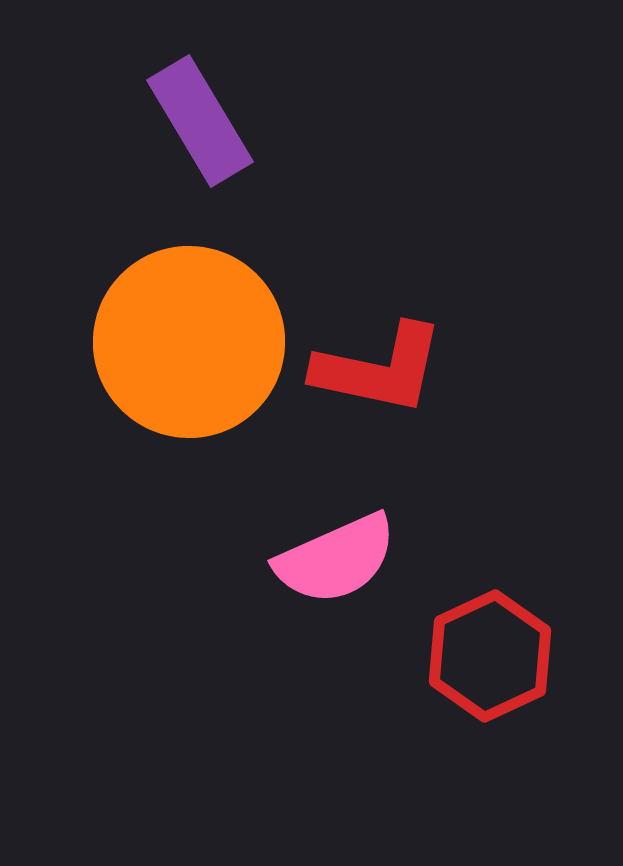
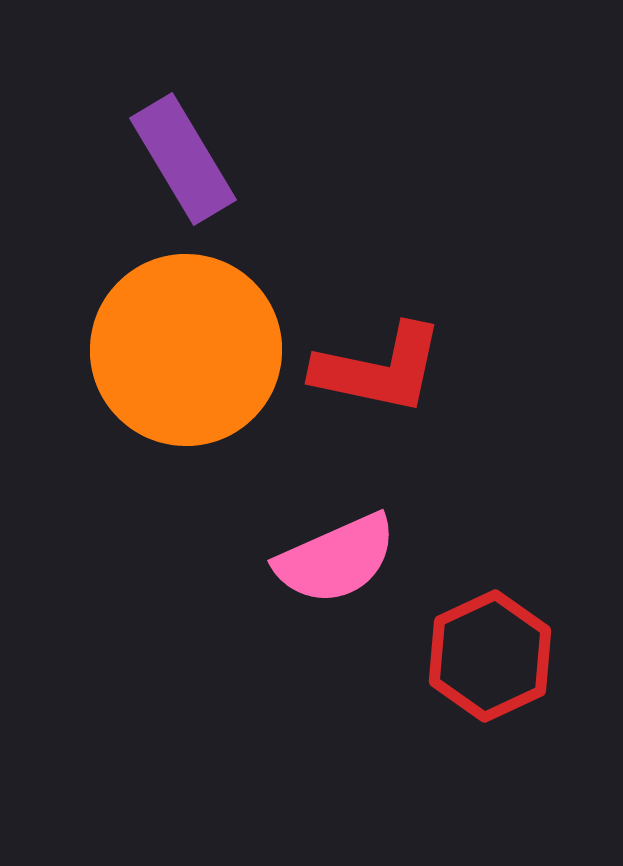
purple rectangle: moved 17 px left, 38 px down
orange circle: moved 3 px left, 8 px down
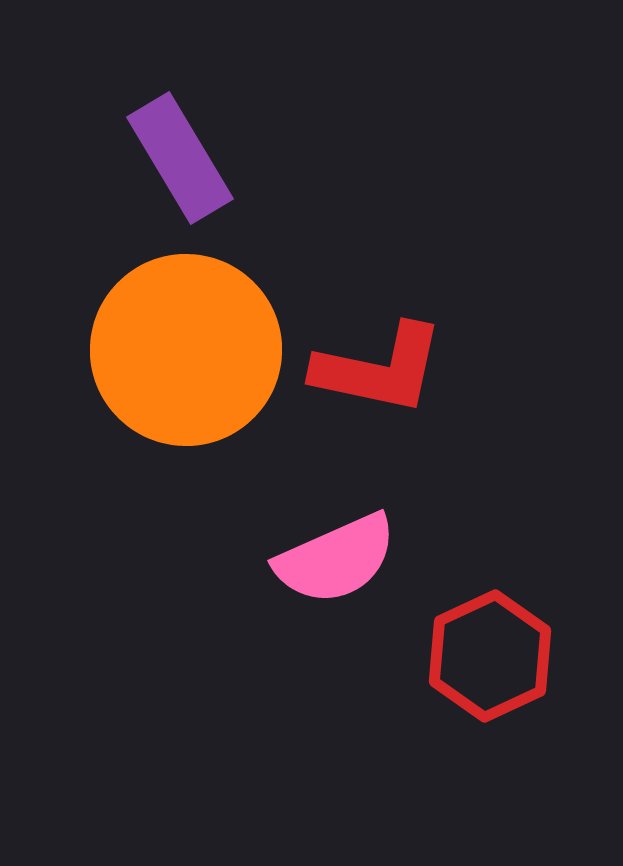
purple rectangle: moved 3 px left, 1 px up
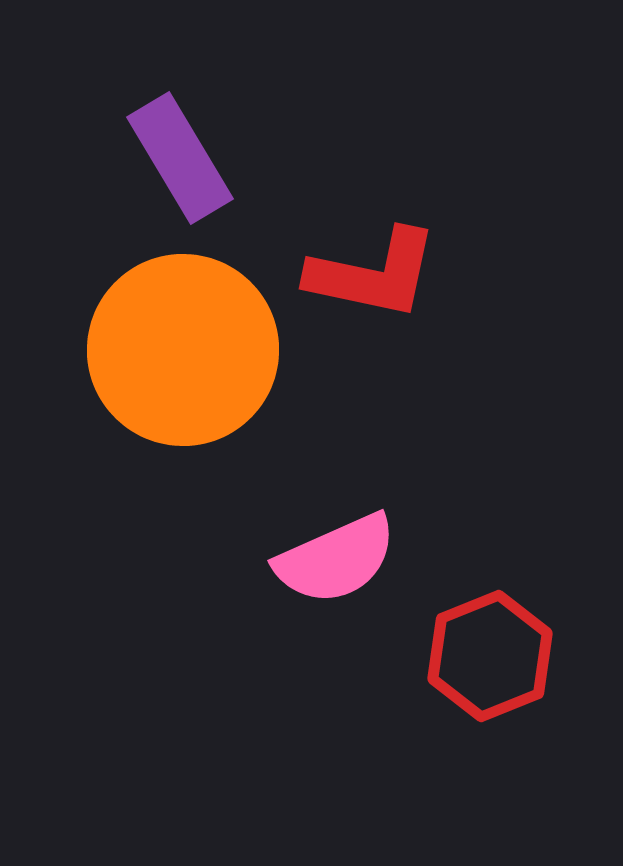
orange circle: moved 3 px left
red L-shape: moved 6 px left, 95 px up
red hexagon: rotated 3 degrees clockwise
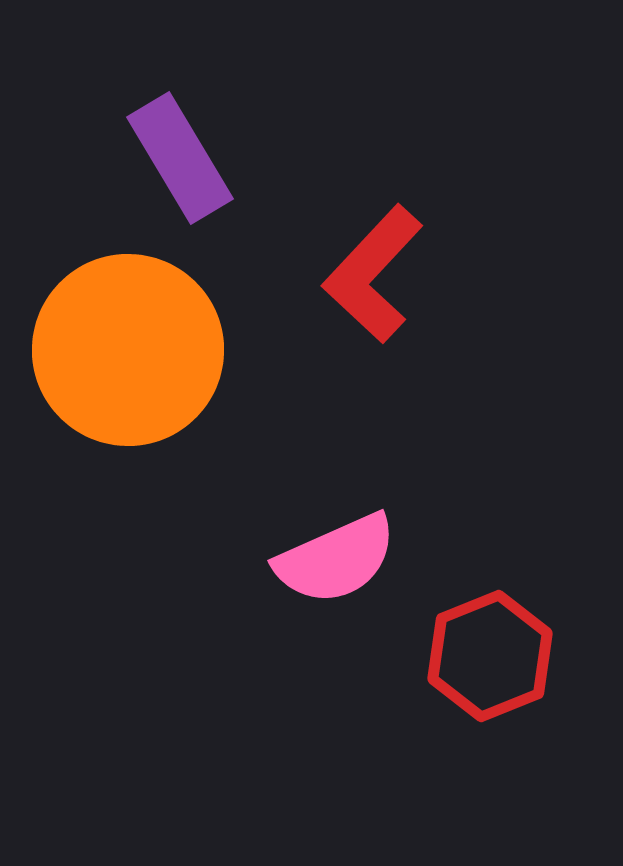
red L-shape: rotated 121 degrees clockwise
orange circle: moved 55 px left
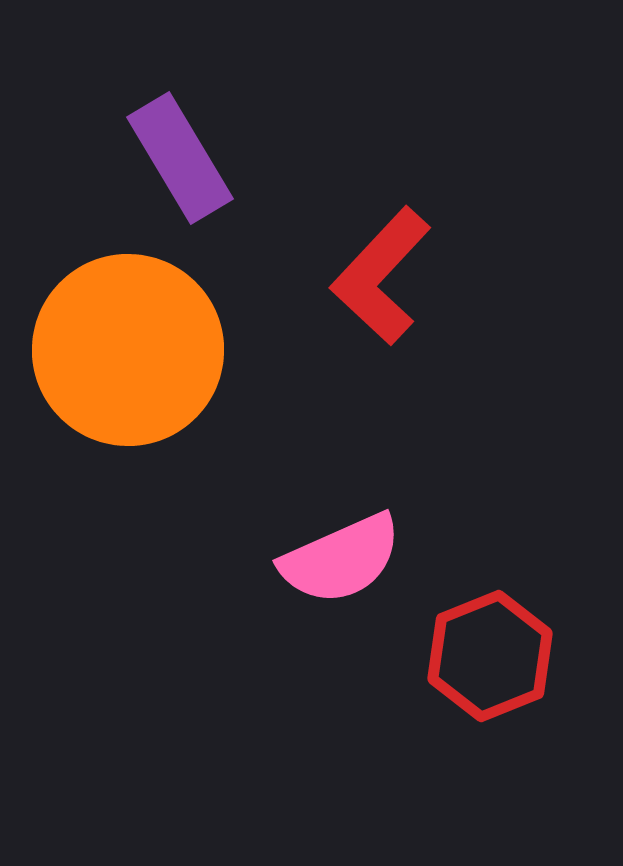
red L-shape: moved 8 px right, 2 px down
pink semicircle: moved 5 px right
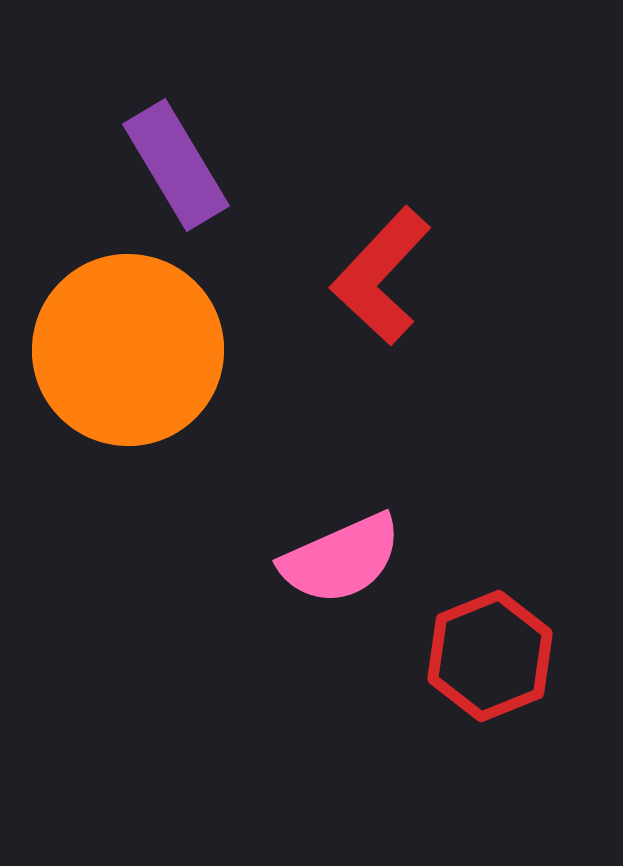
purple rectangle: moved 4 px left, 7 px down
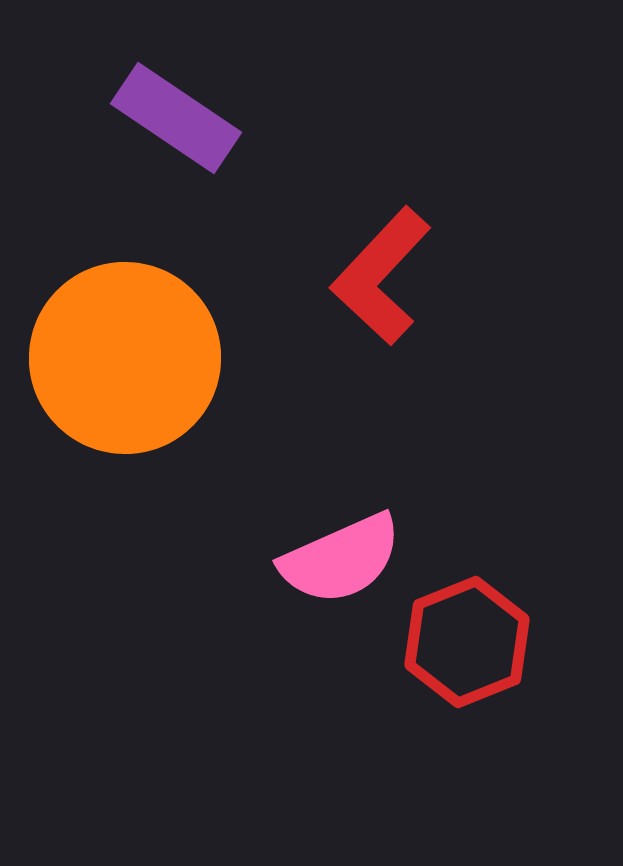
purple rectangle: moved 47 px up; rotated 25 degrees counterclockwise
orange circle: moved 3 px left, 8 px down
red hexagon: moved 23 px left, 14 px up
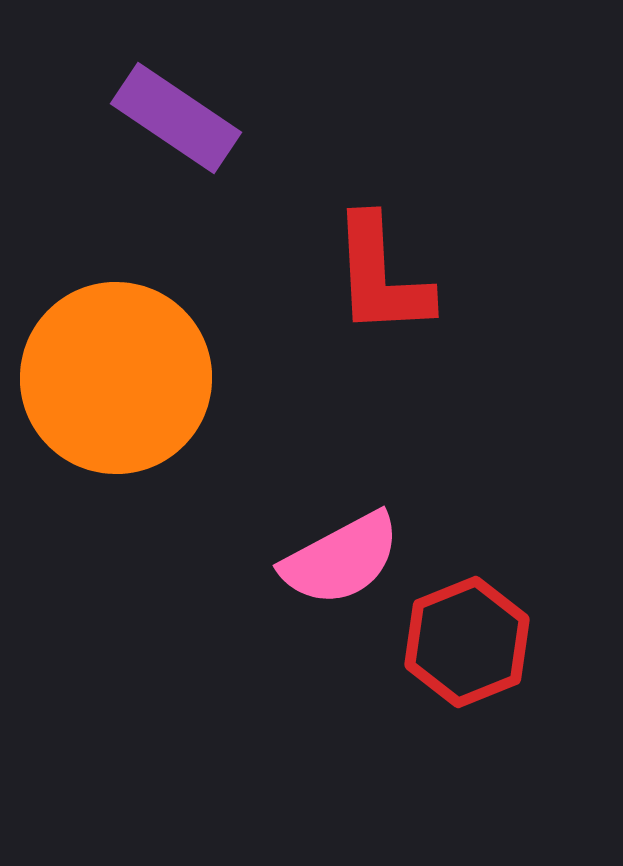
red L-shape: rotated 46 degrees counterclockwise
orange circle: moved 9 px left, 20 px down
pink semicircle: rotated 4 degrees counterclockwise
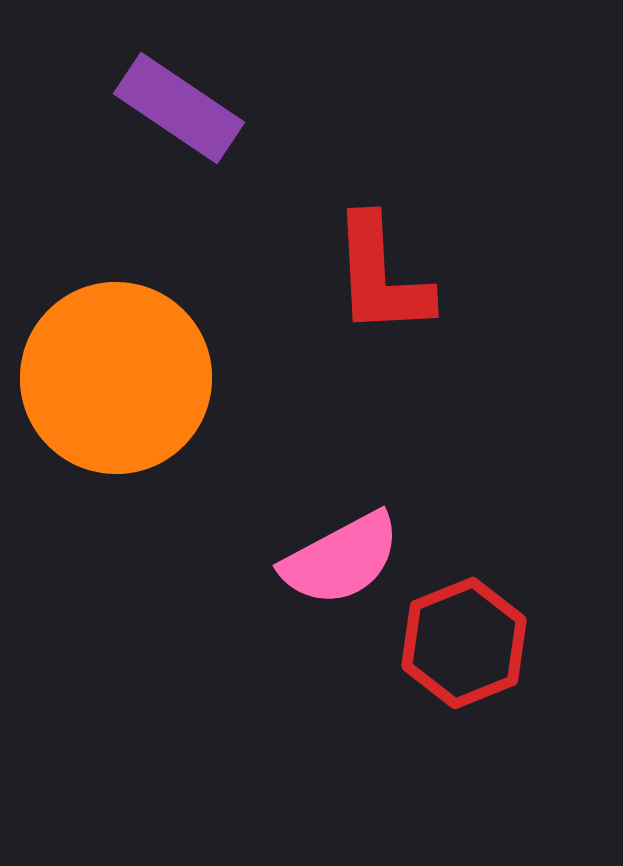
purple rectangle: moved 3 px right, 10 px up
red hexagon: moved 3 px left, 1 px down
